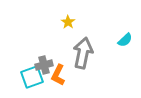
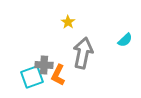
gray cross: rotated 18 degrees clockwise
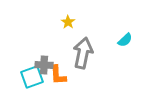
orange L-shape: rotated 30 degrees counterclockwise
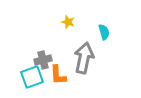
yellow star: rotated 16 degrees counterclockwise
cyan semicircle: moved 21 px left, 8 px up; rotated 63 degrees counterclockwise
gray arrow: moved 1 px right, 5 px down
gray cross: moved 1 px left, 5 px up; rotated 18 degrees counterclockwise
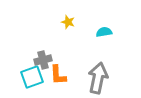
cyan semicircle: rotated 84 degrees counterclockwise
gray arrow: moved 14 px right, 20 px down
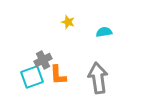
gray cross: rotated 12 degrees counterclockwise
gray arrow: rotated 20 degrees counterclockwise
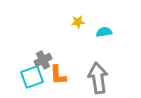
yellow star: moved 10 px right; rotated 24 degrees counterclockwise
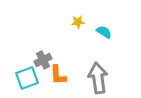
cyan semicircle: rotated 42 degrees clockwise
cyan square: moved 5 px left, 1 px down
